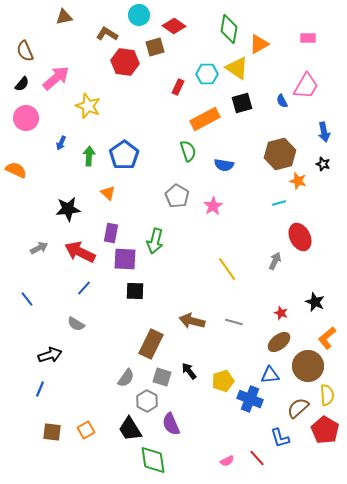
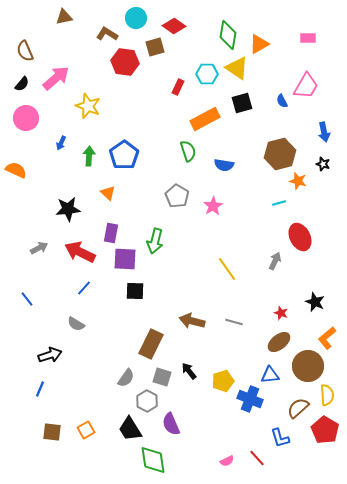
cyan circle at (139, 15): moved 3 px left, 3 px down
green diamond at (229, 29): moved 1 px left, 6 px down
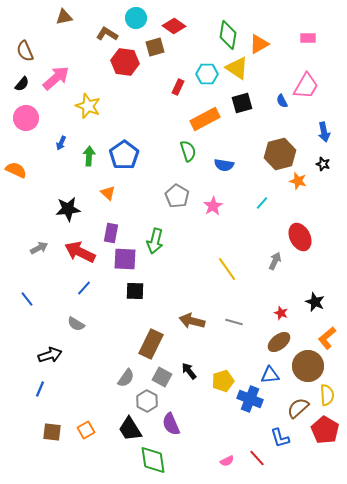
cyan line at (279, 203): moved 17 px left; rotated 32 degrees counterclockwise
gray square at (162, 377): rotated 12 degrees clockwise
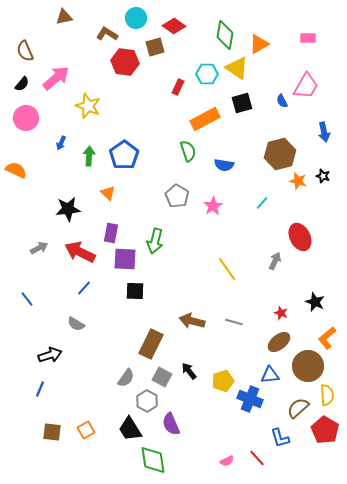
green diamond at (228, 35): moved 3 px left
black star at (323, 164): moved 12 px down
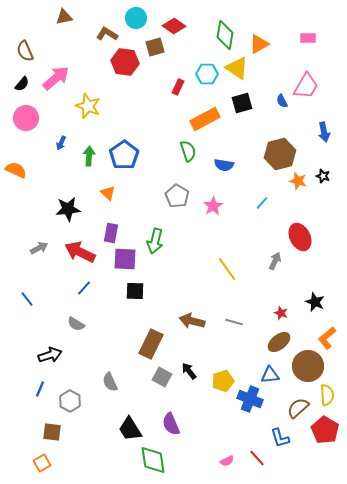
gray semicircle at (126, 378): moved 16 px left, 4 px down; rotated 120 degrees clockwise
gray hexagon at (147, 401): moved 77 px left
orange square at (86, 430): moved 44 px left, 33 px down
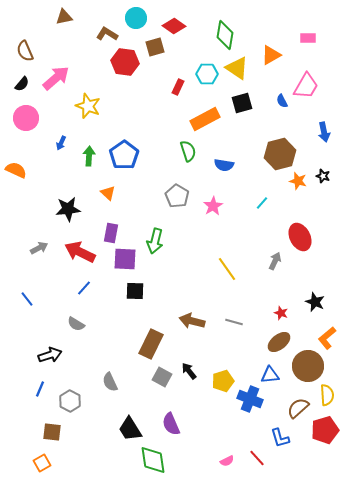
orange triangle at (259, 44): moved 12 px right, 11 px down
red pentagon at (325, 430): rotated 24 degrees clockwise
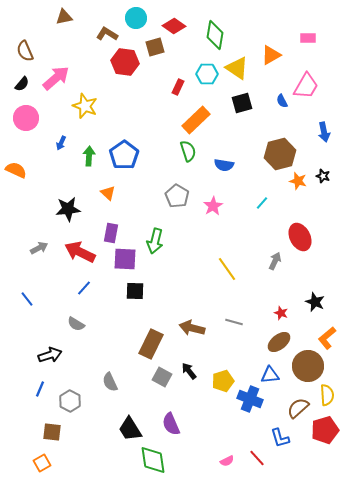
green diamond at (225, 35): moved 10 px left
yellow star at (88, 106): moved 3 px left
orange rectangle at (205, 119): moved 9 px left, 1 px down; rotated 16 degrees counterclockwise
brown arrow at (192, 321): moved 7 px down
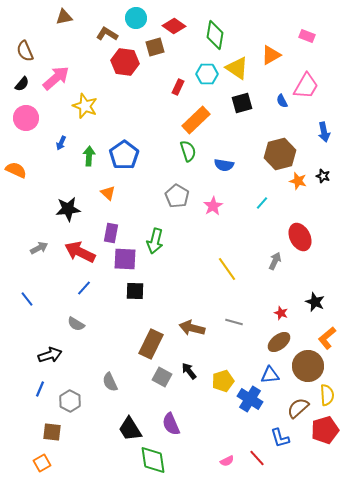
pink rectangle at (308, 38): moved 1 px left, 2 px up; rotated 21 degrees clockwise
blue cross at (250, 399): rotated 10 degrees clockwise
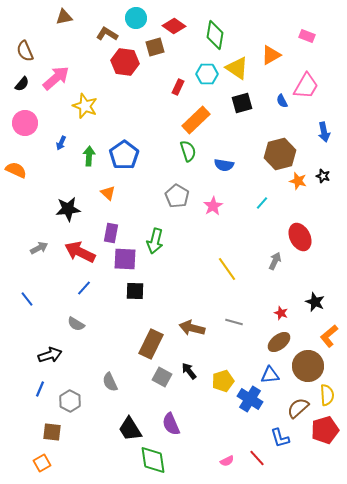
pink circle at (26, 118): moved 1 px left, 5 px down
orange L-shape at (327, 338): moved 2 px right, 2 px up
